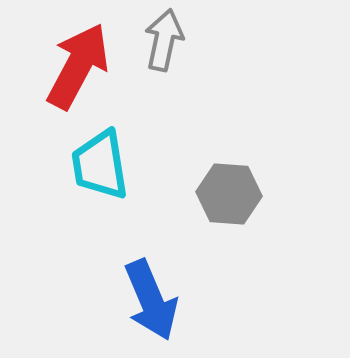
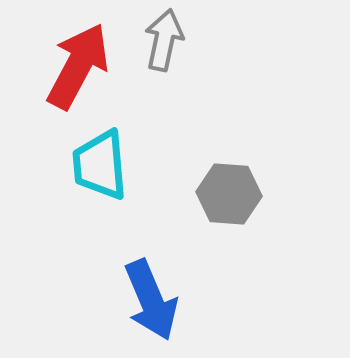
cyan trapezoid: rotated 4 degrees clockwise
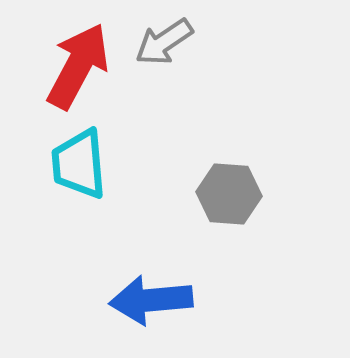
gray arrow: moved 2 px down; rotated 136 degrees counterclockwise
cyan trapezoid: moved 21 px left, 1 px up
blue arrow: rotated 108 degrees clockwise
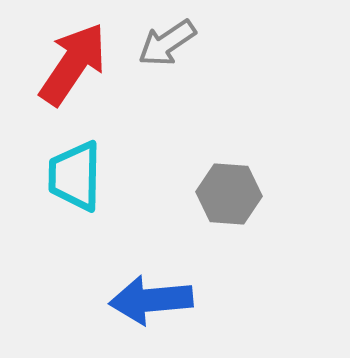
gray arrow: moved 3 px right, 1 px down
red arrow: moved 5 px left, 2 px up; rotated 6 degrees clockwise
cyan trapezoid: moved 4 px left, 12 px down; rotated 6 degrees clockwise
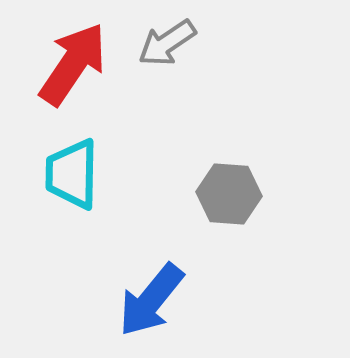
cyan trapezoid: moved 3 px left, 2 px up
blue arrow: rotated 46 degrees counterclockwise
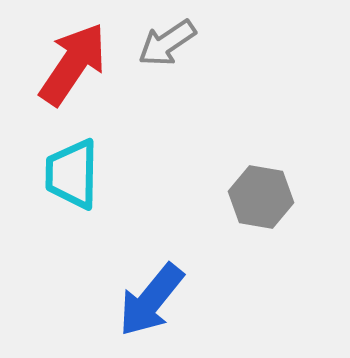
gray hexagon: moved 32 px right, 3 px down; rotated 6 degrees clockwise
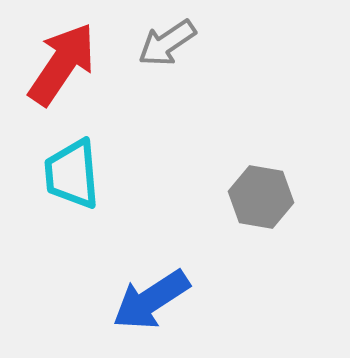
red arrow: moved 11 px left
cyan trapezoid: rotated 6 degrees counterclockwise
blue arrow: rotated 18 degrees clockwise
